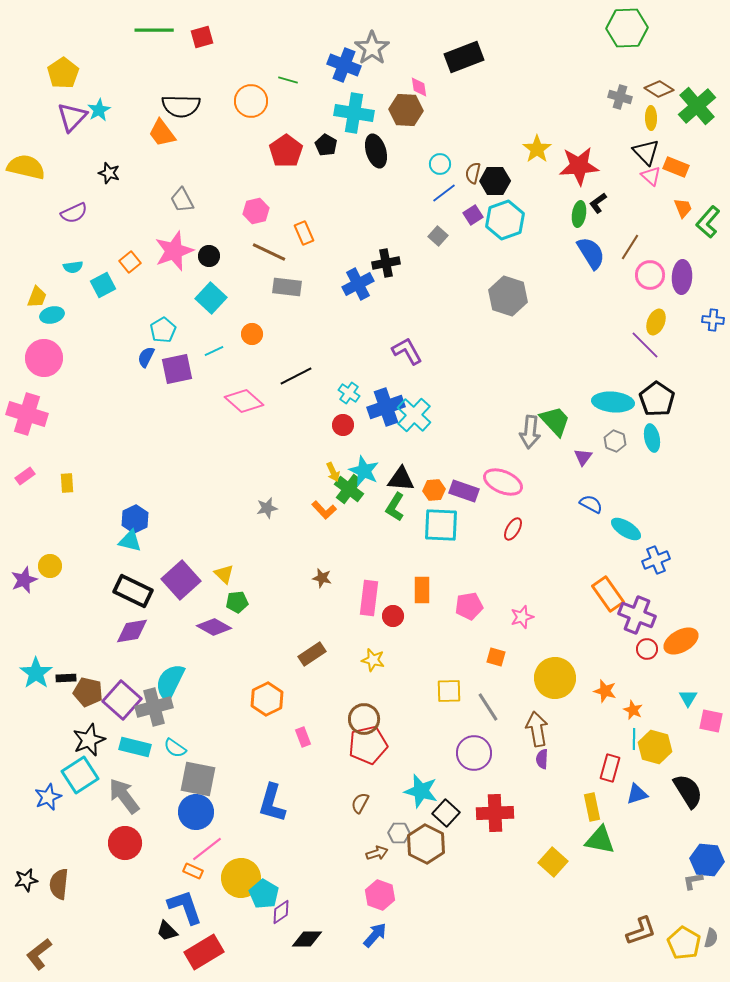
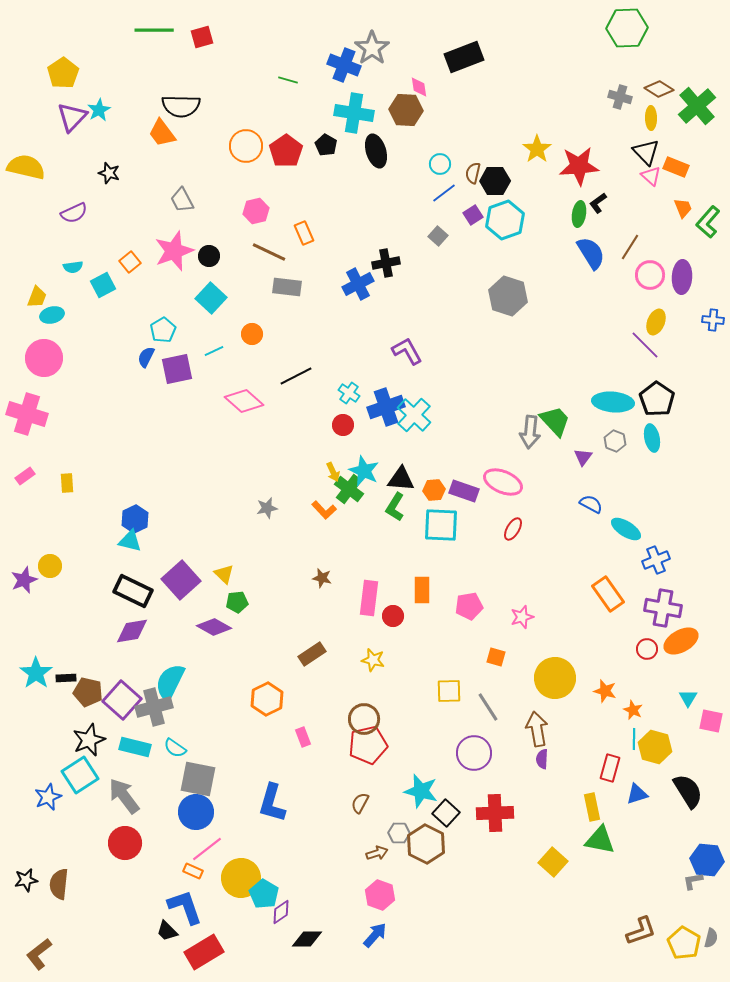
orange circle at (251, 101): moved 5 px left, 45 px down
purple cross at (637, 615): moved 26 px right, 7 px up; rotated 12 degrees counterclockwise
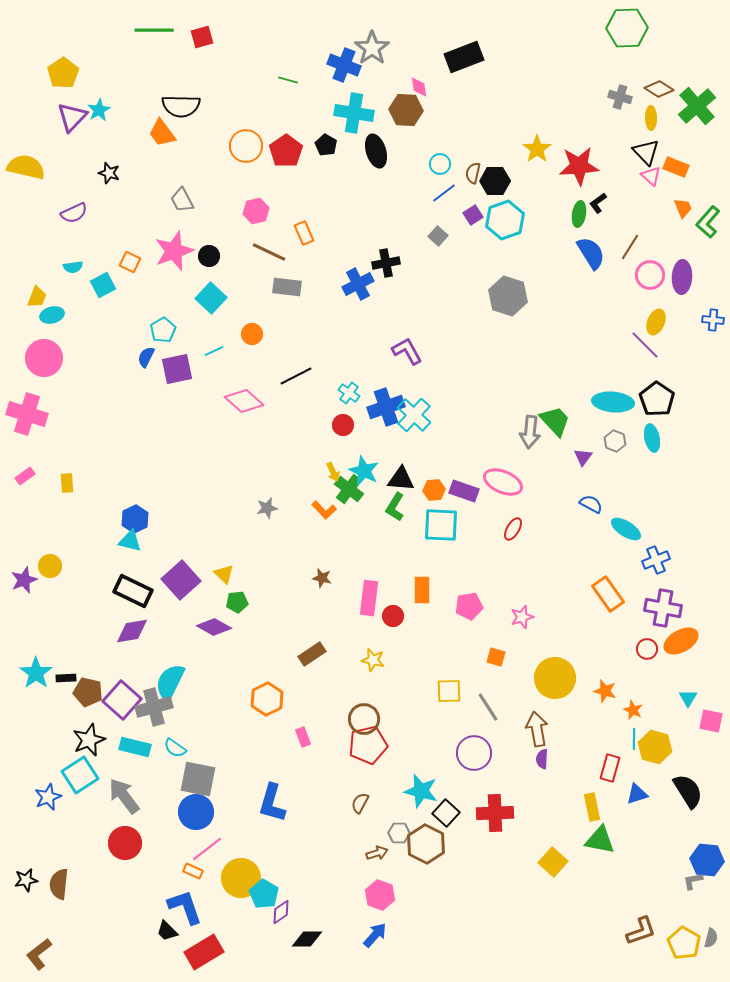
orange square at (130, 262): rotated 25 degrees counterclockwise
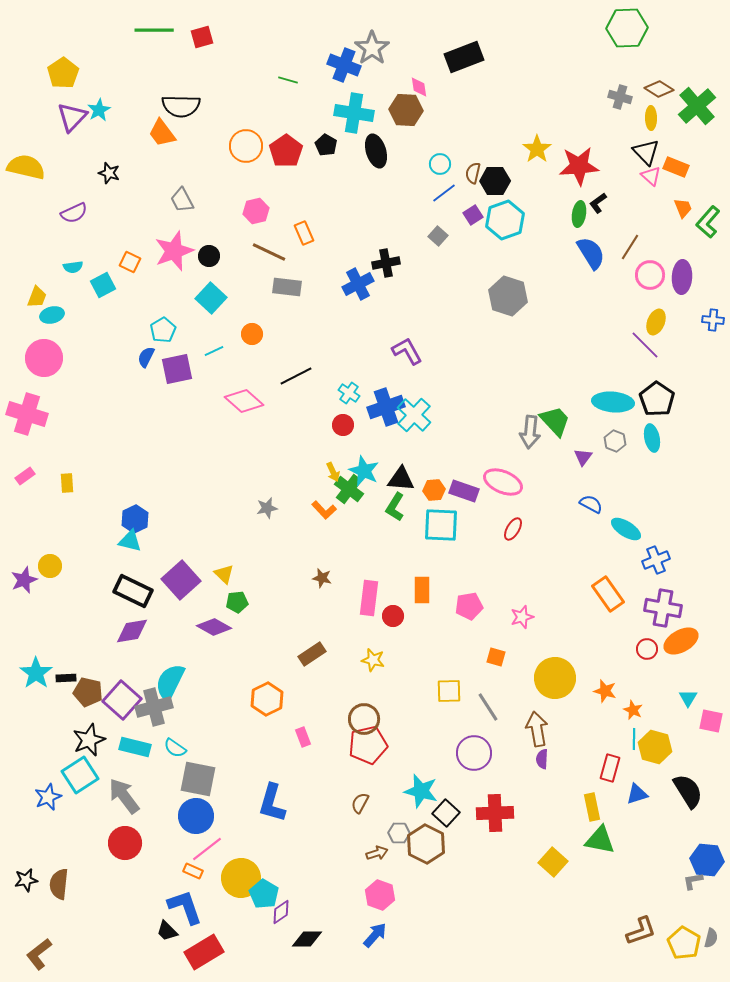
blue circle at (196, 812): moved 4 px down
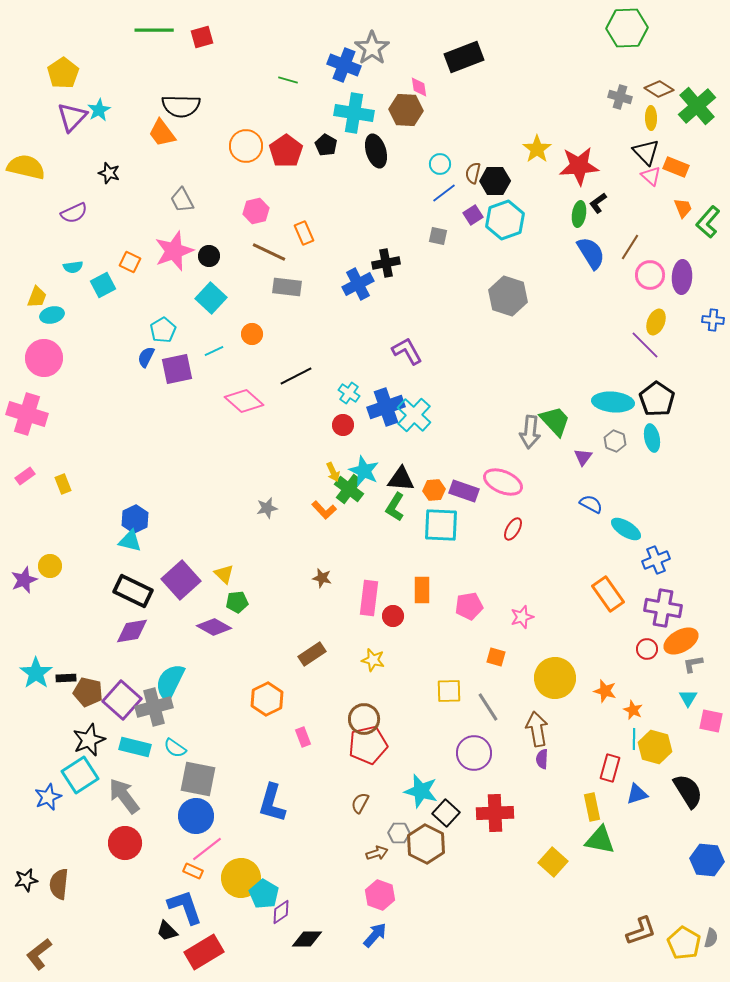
gray square at (438, 236): rotated 30 degrees counterclockwise
yellow rectangle at (67, 483): moved 4 px left, 1 px down; rotated 18 degrees counterclockwise
gray L-shape at (693, 881): moved 217 px up
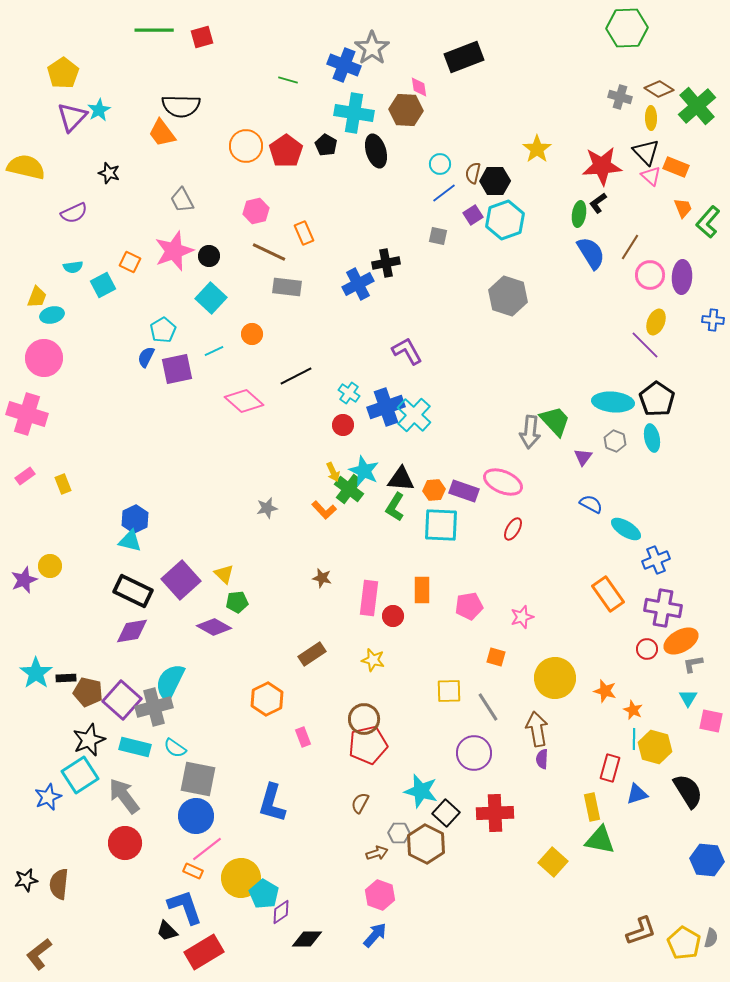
red star at (579, 166): moved 23 px right
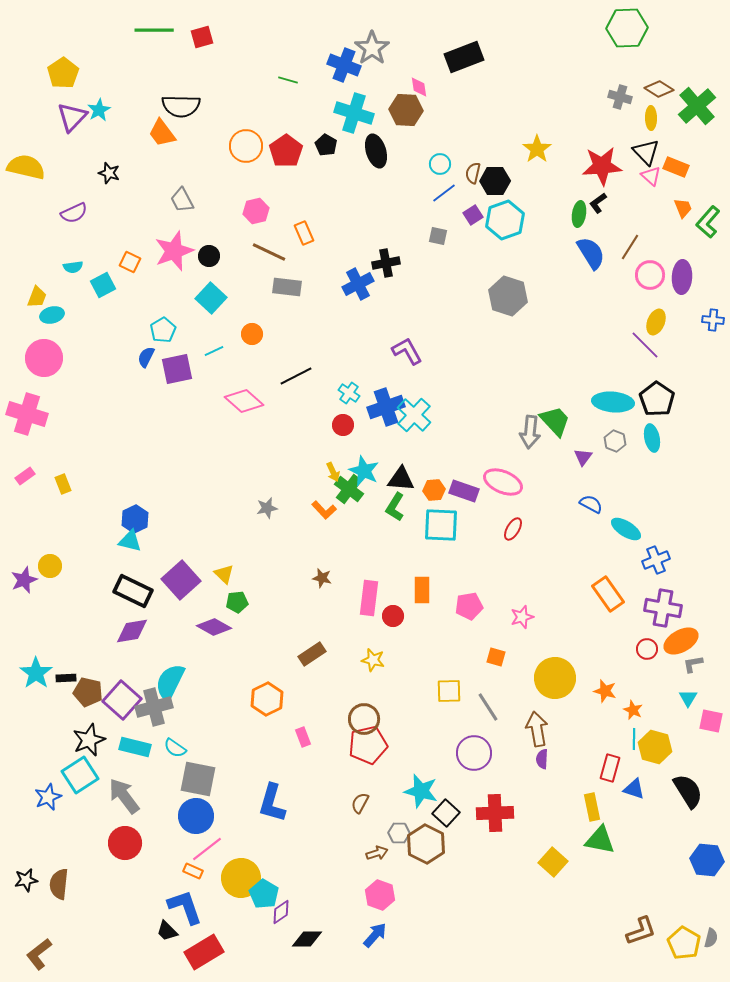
cyan cross at (354, 113): rotated 9 degrees clockwise
blue triangle at (637, 794): moved 3 px left, 5 px up; rotated 35 degrees clockwise
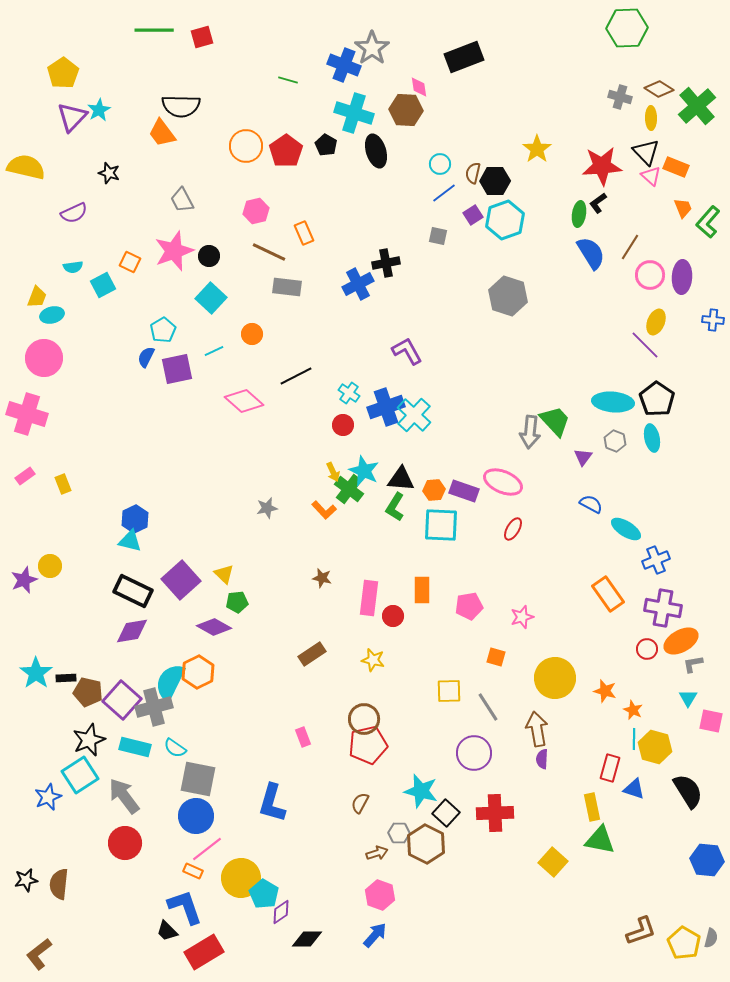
orange hexagon at (267, 699): moved 69 px left, 27 px up
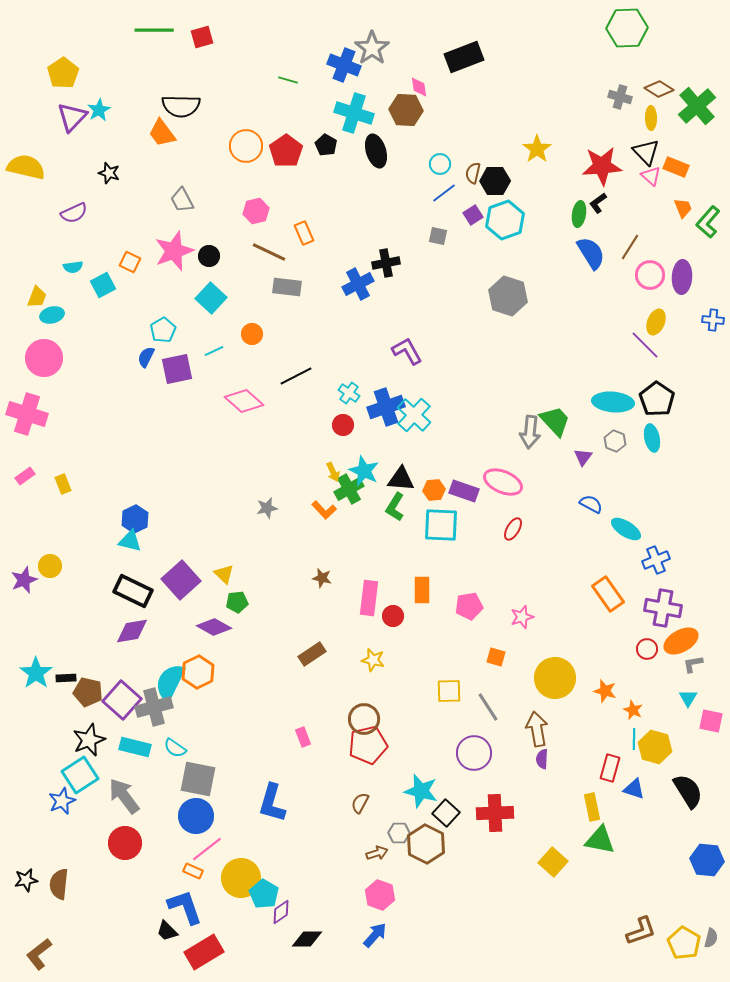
green cross at (349, 489): rotated 24 degrees clockwise
blue star at (48, 797): moved 14 px right, 4 px down
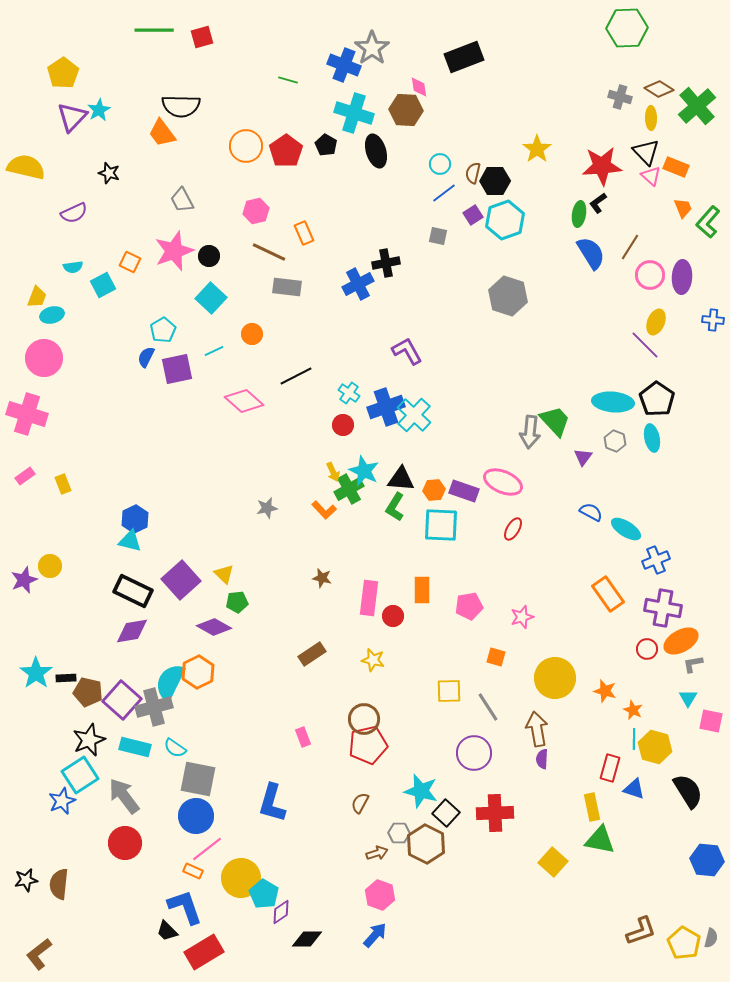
blue semicircle at (591, 504): moved 8 px down
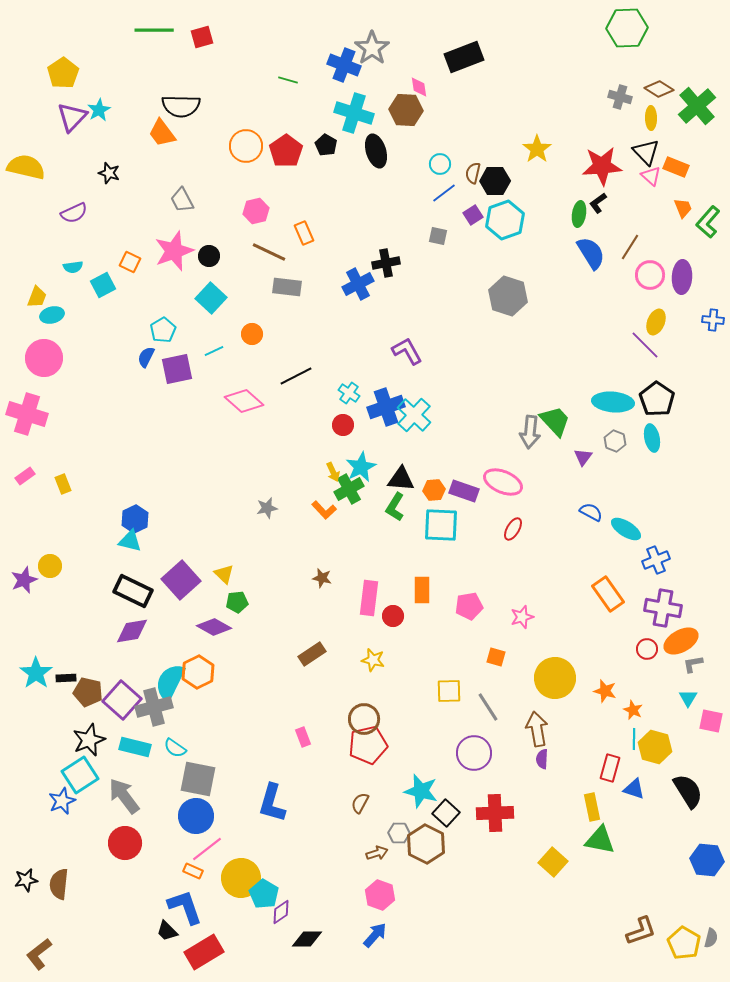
cyan star at (364, 471): moved 3 px left, 4 px up; rotated 20 degrees clockwise
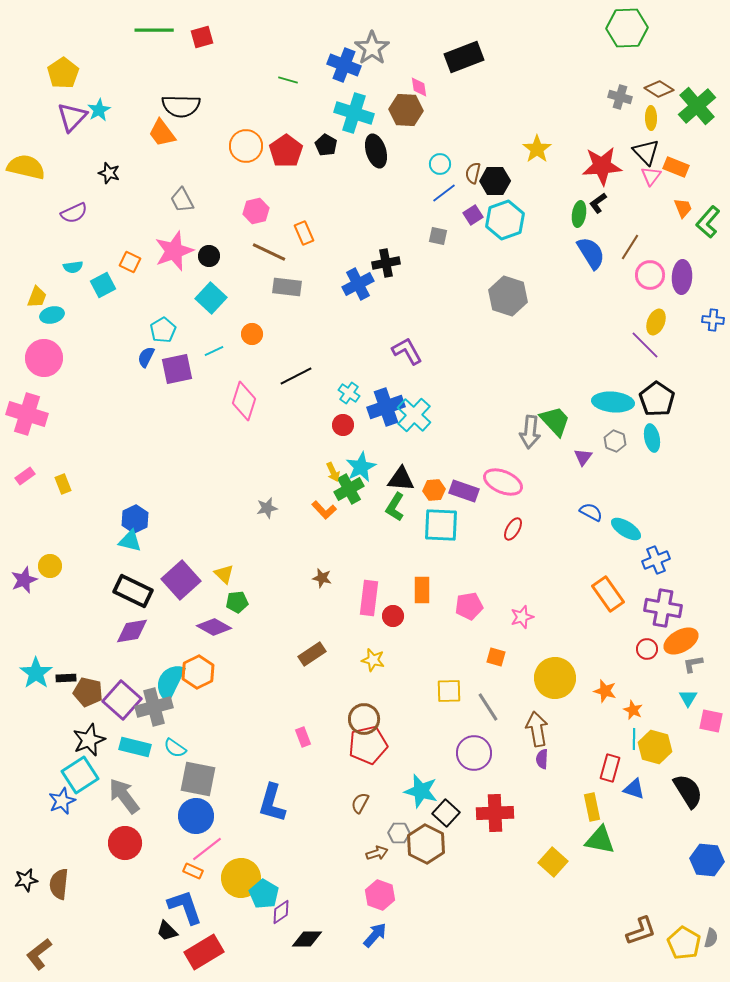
pink triangle at (651, 176): rotated 25 degrees clockwise
pink diamond at (244, 401): rotated 66 degrees clockwise
